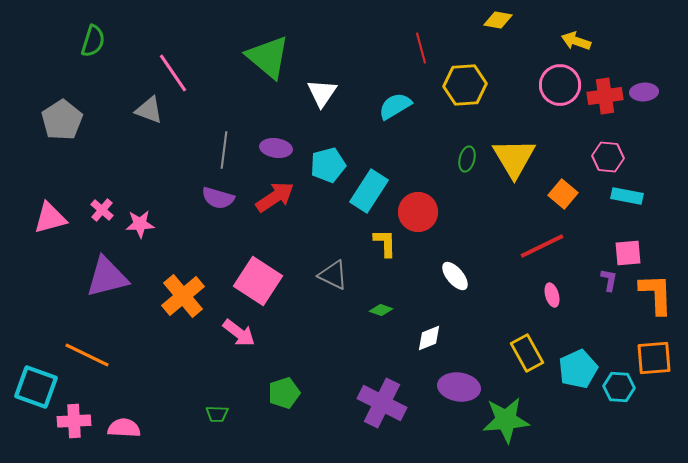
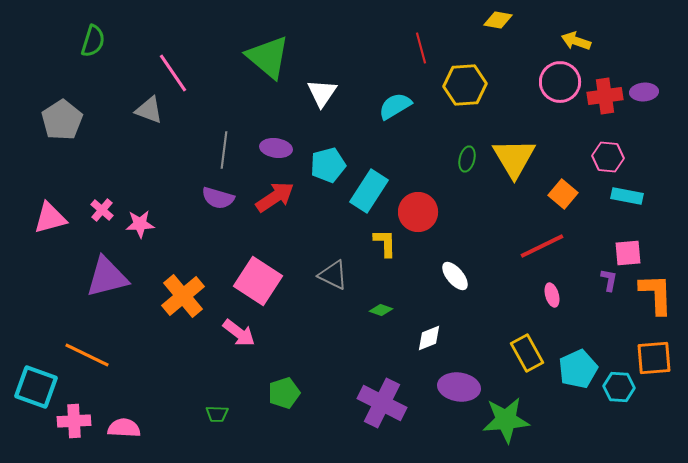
pink circle at (560, 85): moved 3 px up
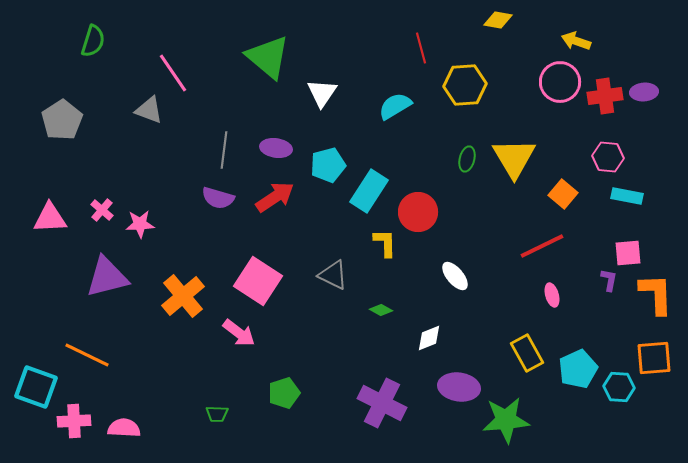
pink triangle at (50, 218): rotated 12 degrees clockwise
green diamond at (381, 310): rotated 10 degrees clockwise
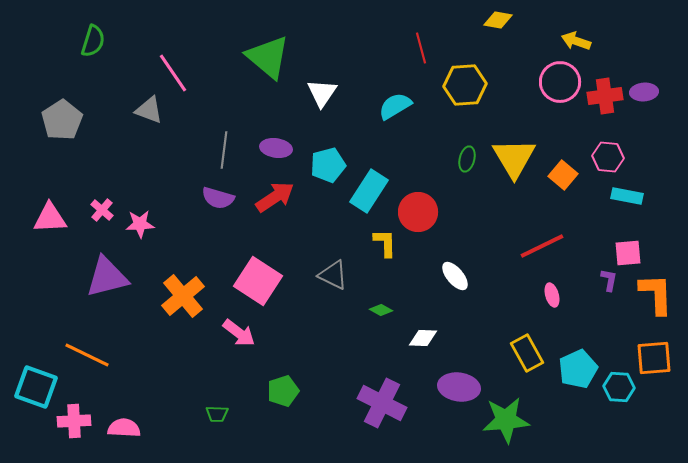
orange square at (563, 194): moved 19 px up
white diamond at (429, 338): moved 6 px left; rotated 24 degrees clockwise
green pentagon at (284, 393): moved 1 px left, 2 px up
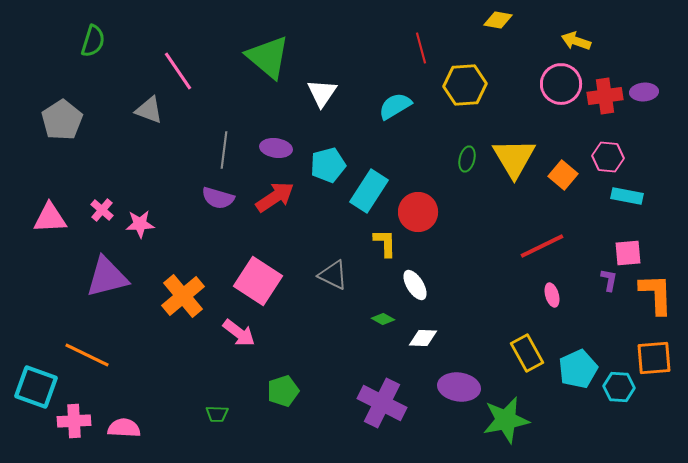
pink line at (173, 73): moved 5 px right, 2 px up
pink circle at (560, 82): moved 1 px right, 2 px down
white ellipse at (455, 276): moved 40 px left, 9 px down; rotated 8 degrees clockwise
green diamond at (381, 310): moved 2 px right, 9 px down
green star at (506, 420): rotated 6 degrees counterclockwise
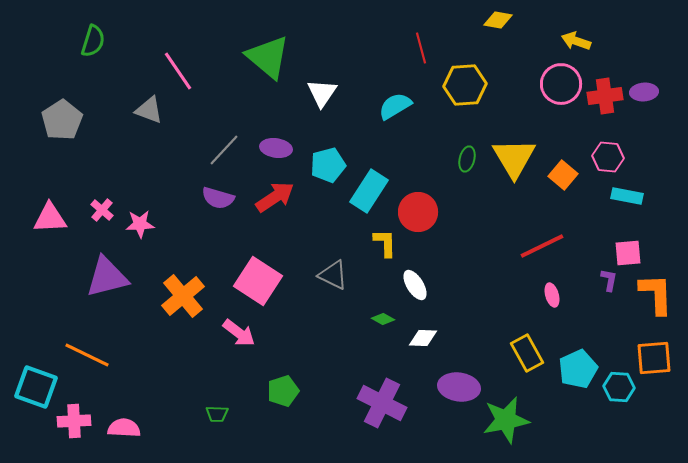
gray line at (224, 150): rotated 36 degrees clockwise
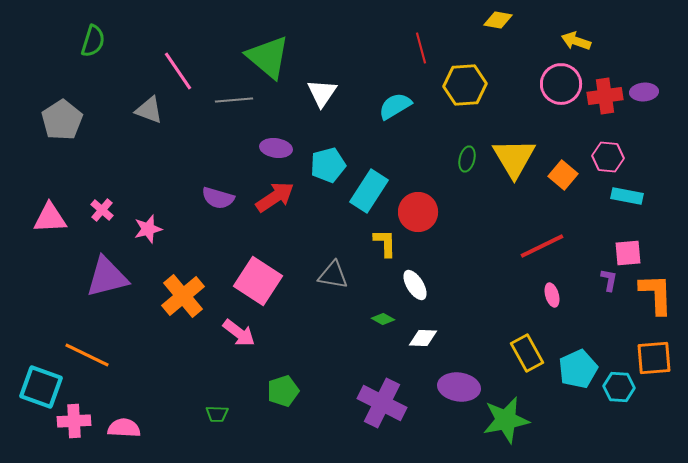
gray line at (224, 150): moved 10 px right, 50 px up; rotated 42 degrees clockwise
pink star at (140, 224): moved 8 px right, 5 px down; rotated 12 degrees counterclockwise
gray triangle at (333, 275): rotated 16 degrees counterclockwise
cyan square at (36, 387): moved 5 px right
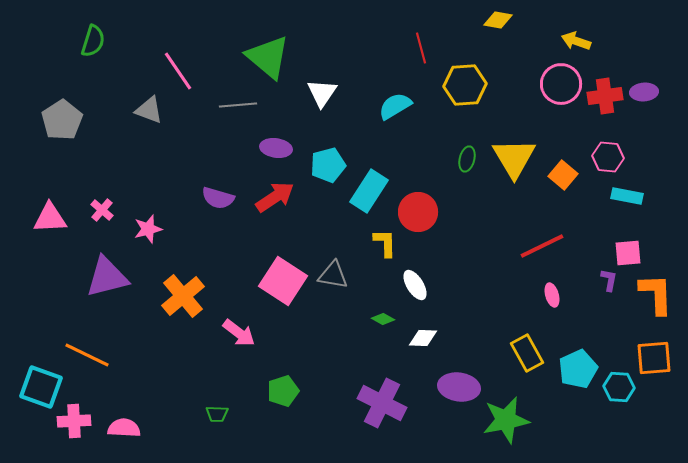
gray line at (234, 100): moved 4 px right, 5 px down
pink square at (258, 281): moved 25 px right
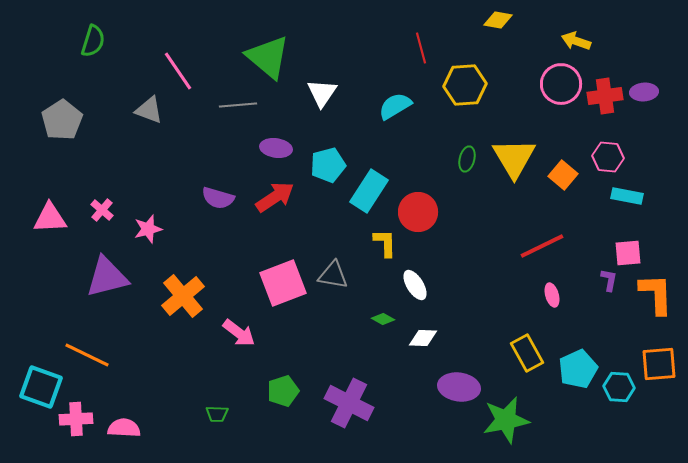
pink square at (283, 281): moved 2 px down; rotated 36 degrees clockwise
orange square at (654, 358): moved 5 px right, 6 px down
purple cross at (382, 403): moved 33 px left
pink cross at (74, 421): moved 2 px right, 2 px up
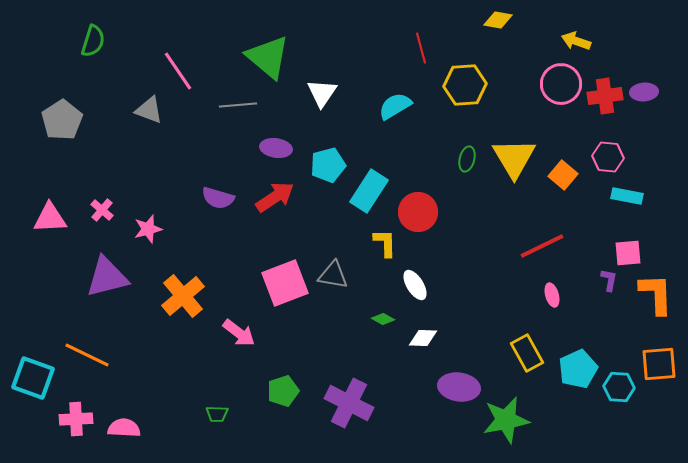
pink square at (283, 283): moved 2 px right
cyan square at (41, 387): moved 8 px left, 9 px up
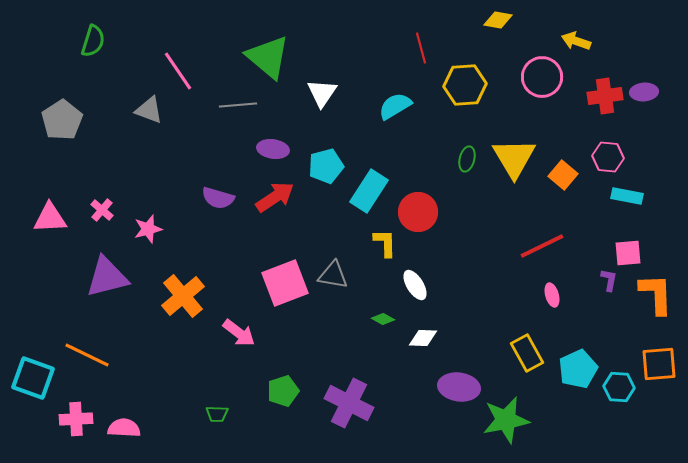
pink circle at (561, 84): moved 19 px left, 7 px up
purple ellipse at (276, 148): moved 3 px left, 1 px down
cyan pentagon at (328, 165): moved 2 px left, 1 px down
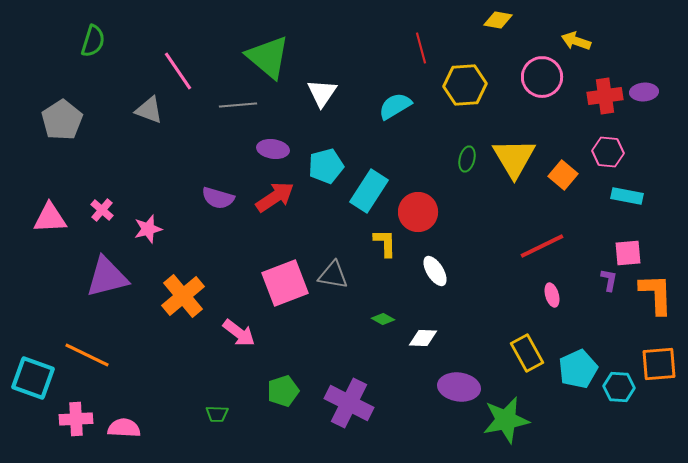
pink hexagon at (608, 157): moved 5 px up
white ellipse at (415, 285): moved 20 px right, 14 px up
